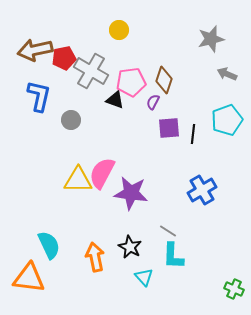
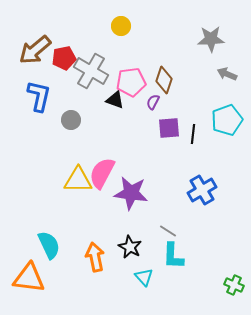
yellow circle: moved 2 px right, 4 px up
gray star: rotated 12 degrees clockwise
brown arrow: rotated 28 degrees counterclockwise
green cross: moved 4 px up
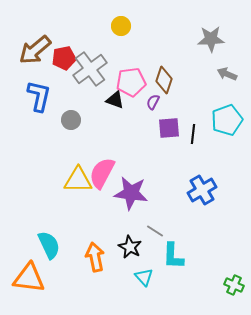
gray cross: moved 1 px left, 2 px up; rotated 24 degrees clockwise
gray line: moved 13 px left
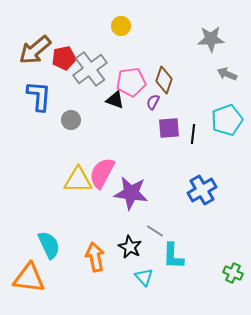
blue L-shape: rotated 8 degrees counterclockwise
green cross: moved 1 px left, 12 px up
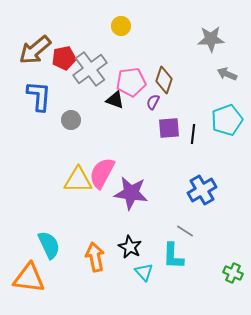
gray line: moved 30 px right
cyan triangle: moved 5 px up
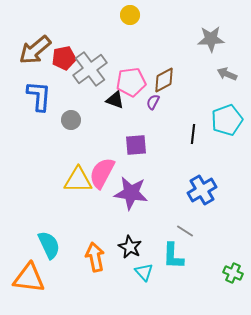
yellow circle: moved 9 px right, 11 px up
brown diamond: rotated 44 degrees clockwise
purple square: moved 33 px left, 17 px down
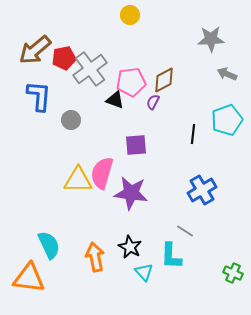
pink semicircle: rotated 12 degrees counterclockwise
cyan L-shape: moved 2 px left
